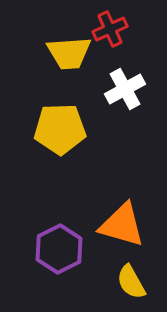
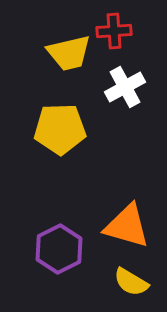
red cross: moved 4 px right, 2 px down; rotated 20 degrees clockwise
yellow trapezoid: rotated 9 degrees counterclockwise
white cross: moved 2 px up
orange triangle: moved 5 px right, 1 px down
yellow semicircle: rotated 30 degrees counterclockwise
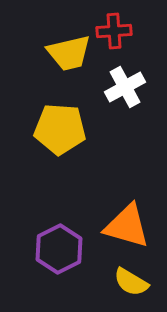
yellow pentagon: rotated 6 degrees clockwise
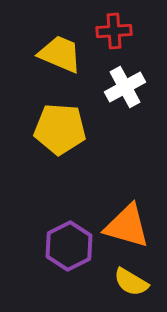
yellow trapezoid: moved 9 px left, 1 px down; rotated 144 degrees counterclockwise
purple hexagon: moved 10 px right, 3 px up
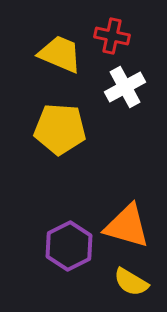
red cross: moved 2 px left, 5 px down; rotated 16 degrees clockwise
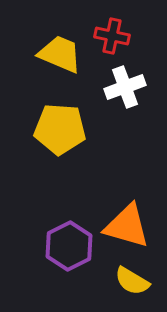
white cross: rotated 9 degrees clockwise
yellow semicircle: moved 1 px right, 1 px up
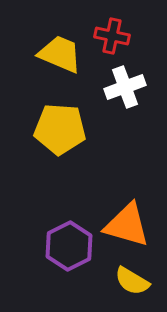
orange triangle: moved 1 px up
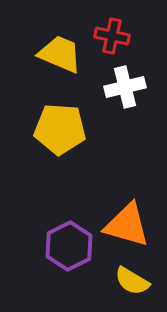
white cross: rotated 6 degrees clockwise
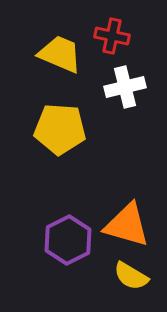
purple hexagon: moved 1 px left, 6 px up
yellow semicircle: moved 1 px left, 5 px up
